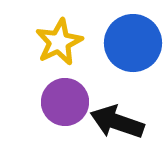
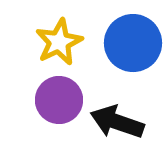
purple circle: moved 6 px left, 2 px up
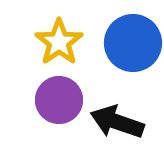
yellow star: rotated 9 degrees counterclockwise
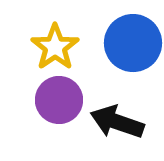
yellow star: moved 4 px left, 5 px down
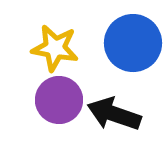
yellow star: moved 1 px down; rotated 27 degrees counterclockwise
black arrow: moved 3 px left, 8 px up
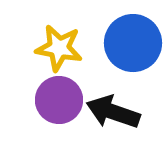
yellow star: moved 4 px right
black arrow: moved 1 px left, 2 px up
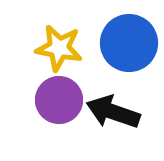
blue circle: moved 4 px left
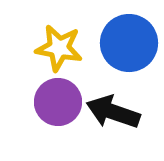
purple circle: moved 1 px left, 2 px down
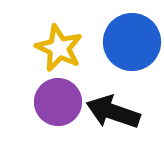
blue circle: moved 3 px right, 1 px up
yellow star: rotated 15 degrees clockwise
